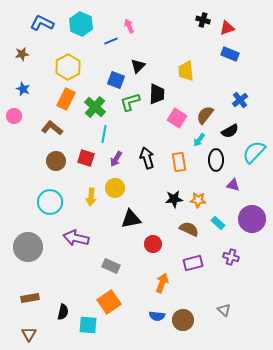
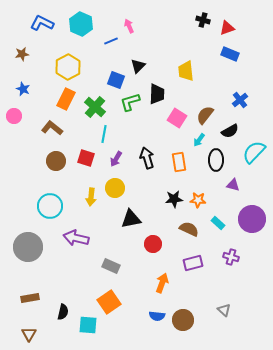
cyan circle at (50, 202): moved 4 px down
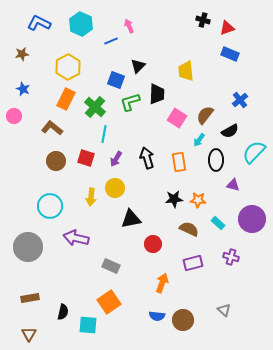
blue L-shape at (42, 23): moved 3 px left
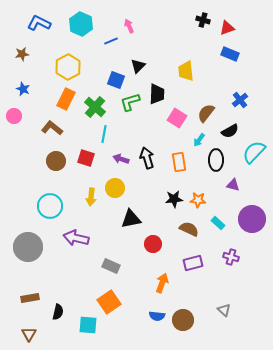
brown semicircle at (205, 115): moved 1 px right, 2 px up
purple arrow at (116, 159): moved 5 px right; rotated 77 degrees clockwise
black semicircle at (63, 312): moved 5 px left
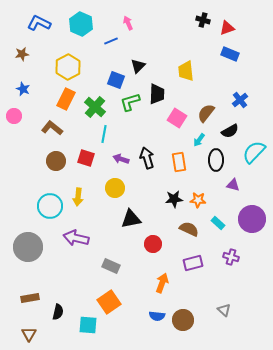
pink arrow at (129, 26): moved 1 px left, 3 px up
yellow arrow at (91, 197): moved 13 px left
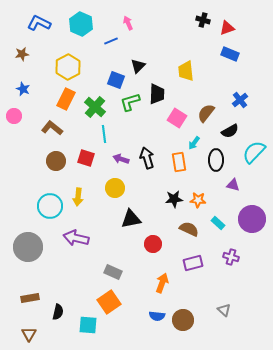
cyan line at (104, 134): rotated 18 degrees counterclockwise
cyan arrow at (199, 140): moved 5 px left, 3 px down
gray rectangle at (111, 266): moved 2 px right, 6 px down
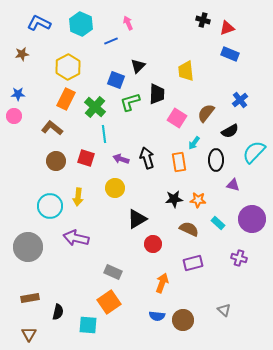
blue star at (23, 89): moved 5 px left, 5 px down; rotated 24 degrees counterclockwise
black triangle at (131, 219): moved 6 px right; rotated 20 degrees counterclockwise
purple cross at (231, 257): moved 8 px right, 1 px down
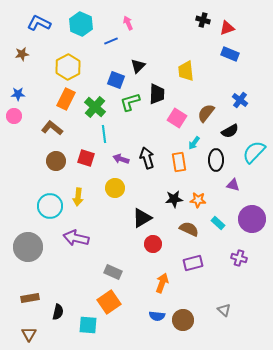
blue cross at (240, 100): rotated 14 degrees counterclockwise
black triangle at (137, 219): moved 5 px right, 1 px up
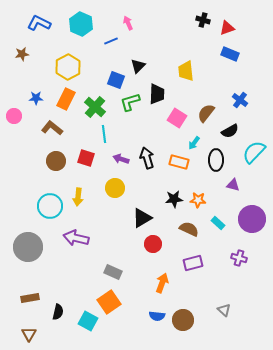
blue star at (18, 94): moved 18 px right, 4 px down
orange rectangle at (179, 162): rotated 66 degrees counterclockwise
cyan square at (88, 325): moved 4 px up; rotated 24 degrees clockwise
